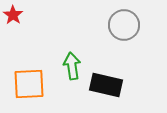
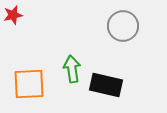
red star: rotated 24 degrees clockwise
gray circle: moved 1 px left, 1 px down
green arrow: moved 3 px down
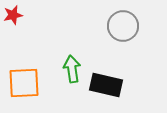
orange square: moved 5 px left, 1 px up
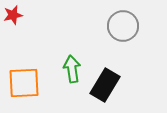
black rectangle: moved 1 px left; rotated 72 degrees counterclockwise
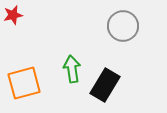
orange square: rotated 12 degrees counterclockwise
